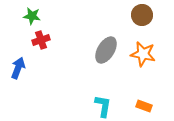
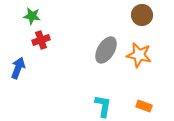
orange star: moved 4 px left, 1 px down
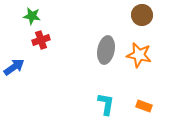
gray ellipse: rotated 20 degrees counterclockwise
blue arrow: moved 4 px left, 1 px up; rotated 35 degrees clockwise
cyan L-shape: moved 3 px right, 2 px up
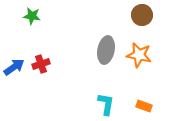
red cross: moved 24 px down
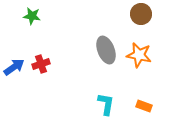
brown circle: moved 1 px left, 1 px up
gray ellipse: rotated 32 degrees counterclockwise
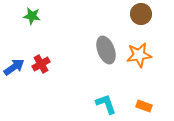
orange star: rotated 20 degrees counterclockwise
red cross: rotated 12 degrees counterclockwise
cyan L-shape: rotated 30 degrees counterclockwise
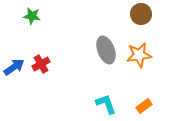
orange rectangle: rotated 56 degrees counterclockwise
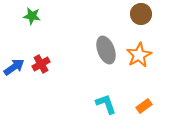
orange star: rotated 20 degrees counterclockwise
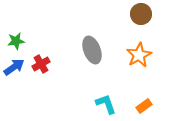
green star: moved 16 px left, 25 px down; rotated 18 degrees counterclockwise
gray ellipse: moved 14 px left
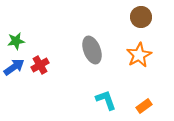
brown circle: moved 3 px down
red cross: moved 1 px left, 1 px down
cyan L-shape: moved 4 px up
